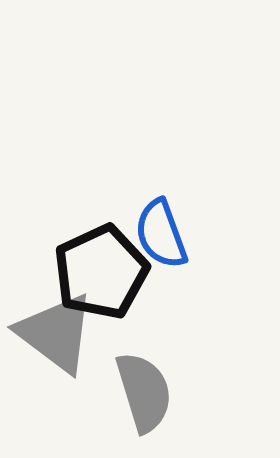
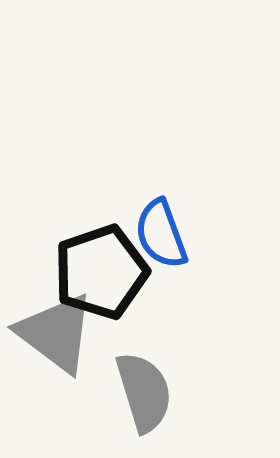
black pentagon: rotated 6 degrees clockwise
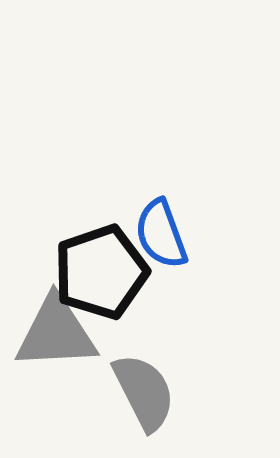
gray triangle: rotated 40 degrees counterclockwise
gray semicircle: rotated 10 degrees counterclockwise
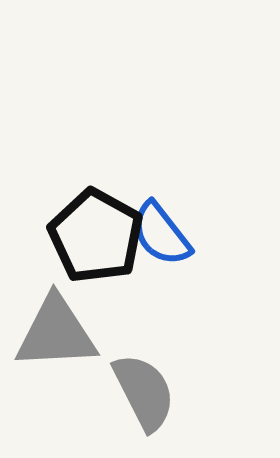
blue semicircle: rotated 18 degrees counterclockwise
black pentagon: moved 5 px left, 36 px up; rotated 24 degrees counterclockwise
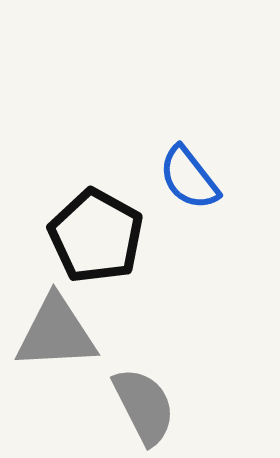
blue semicircle: moved 28 px right, 56 px up
gray semicircle: moved 14 px down
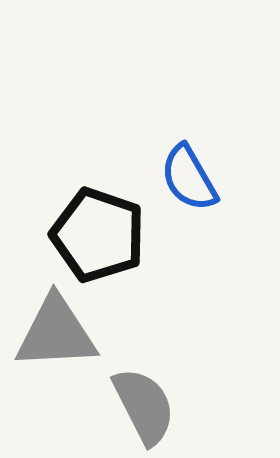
blue semicircle: rotated 8 degrees clockwise
black pentagon: moved 2 px right, 1 px up; rotated 10 degrees counterclockwise
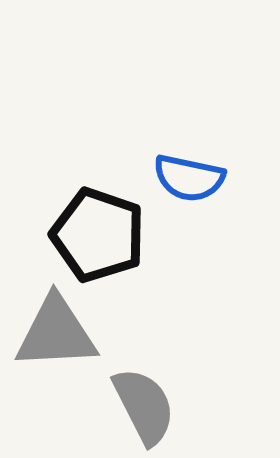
blue semicircle: rotated 48 degrees counterclockwise
